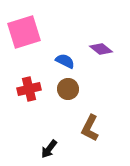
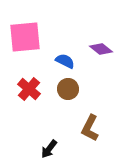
pink square: moved 1 px right, 5 px down; rotated 12 degrees clockwise
red cross: rotated 35 degrees counterclockwise
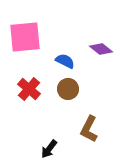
brown L-shape: moved 1 px left, 1 px down
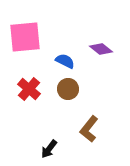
brown L-shape: rotated 12 degrees clockwise
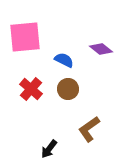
blue semicircle: moved 1 px left, 1 px up
red cross: moved 2 px right
brown L-shape: rotated 16 degrees clockwise
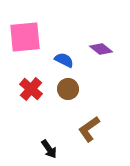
black arrow: rotated 72 degrees counterclockwise
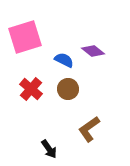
pink square: rotated 12 degrees counterclockwise
purple diamond: moved 8 px left, 2 px down
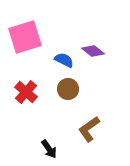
red cross: moved 5 px left, 3 px down
